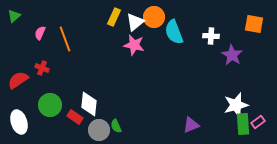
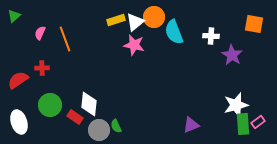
yellow rectangle: moved 2 px right, 3 px down; rotated 48 degrees clockwise
red cross: rotated 24 degrees counterclockwise
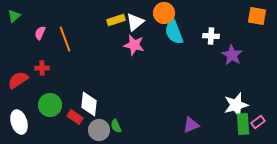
orange circle: moved 10 px right, 4 px up
orange square: moved 3 px right, 8 px up
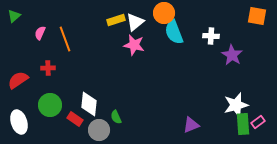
red cross: moved 6 px right
red rectangle: moved 2 px down
green semicircle: moved 9 px up
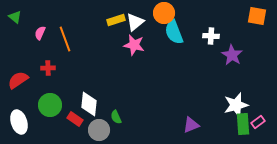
green triangle: moved 1 px right, 1 px down; rotated 40 degrees counterclockwise
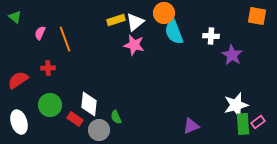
purple triangle: moved 1 px down
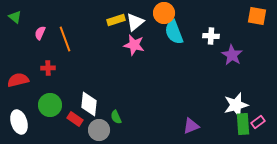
red semicircle: rotated 20 degrees clockwise
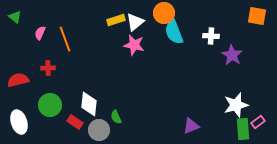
red rectangle: moved 3 px down
green rectangle: moved 5 px down
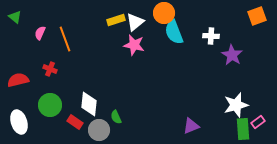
orange square: rotated 30 degrees counterclockwise
red cross: moved 2 px right, 1 px down; rotated 24 degrees clockwise
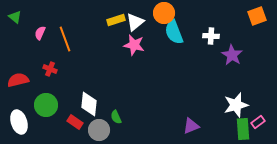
green circle: moved 4 px left
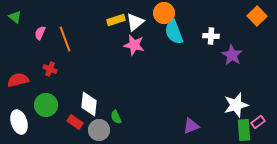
orange square: rotated 24 degrees counterclockwise
green rectangle: moved 1 px right, 1 px down
